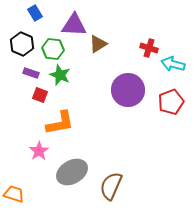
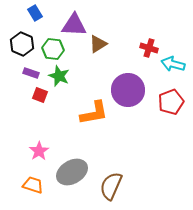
green star: moved 1 px left, 1 px down
orange L-shape: moved 34 px right, 10 px up
orange trapezoid: moved 19 px right, 9 px up
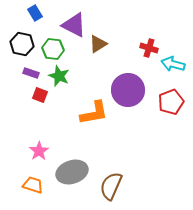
purple triangle: rotated 24 degrees clockwise
black hexagon: rotated 10 degrees counterclockwise
gray ellipse: rotated 12 degrees clockwise
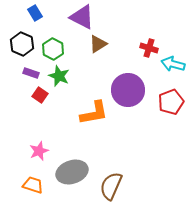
purple triangle: moved 8 px right, 8 px up
black hexagon: rotated 10 degrees clockwise
green hexagon: rotated 20 degrees clockwise
red square: rotated 14 degrees clockwise
pink star: rotated 12 degrees clockwise
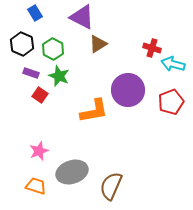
red cross: moved 3 px right
orange L-shape: moved 2 px up
orange trapezoid: moved 3 px right, 1 px down
